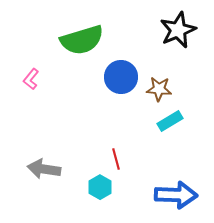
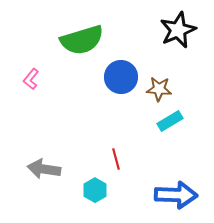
cyan hexagon: moved 5 px left, 3 px down
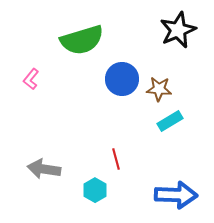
blue circle: moved 1 px right, 2 px down
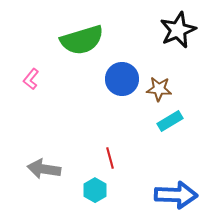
red line: moved 6 px left, 1 px up
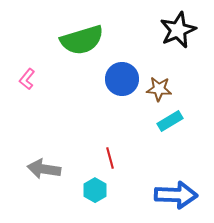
pink L-shape: moved 4 px left
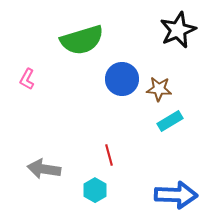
pink L-shape: rotated 10 degrees counterclockwise
red line: moved 1 px left, 3 px up
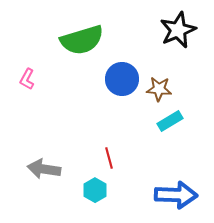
red line: moved 3 px down
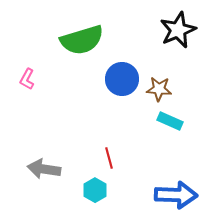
cyan rectangle: rotated 55 degrees clockwise
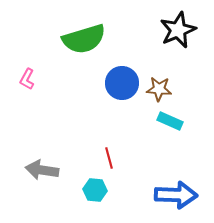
green semicircle: moved 2 px right, 1 px up
blue circle: moved 4 px down
gray arrow: moved 2 px left, 1 px down
cyan hexagon: rotated 25 degrees counterclockwise
